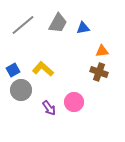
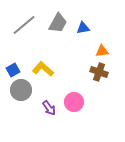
gray line: moved 1 px right
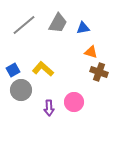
orange triangle: moved 11 px left, 1 px down; rotated 24 degrees clockwise
purple arrow: rotated 35 degrees clockwise
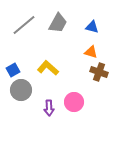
blue triangle: moved 9 px right, 1 px up; rotated 24 degrees clockwise
yellow L-shape: moved 5 px right, 1 px up
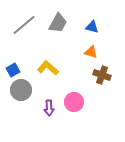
brown cross: moved 3 px right, 3 px down
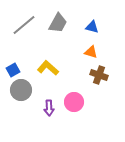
brown cross: moved 3 px left
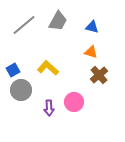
gray trapezoid: moved 2 px up
brown cross: rotated 30 degrees clockwise
